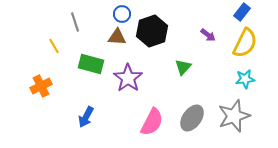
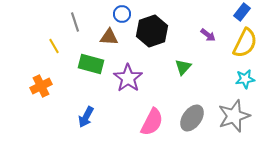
brown triangle: moved 8 px left
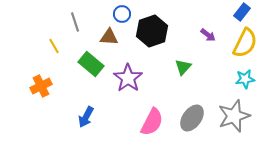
green rectangle: rotated 25 degrees clockwise
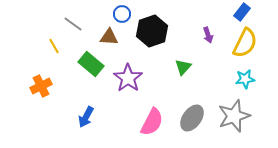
gray line: moved 2 px left, 2 px down; rotated 36 degrees counterclockwise
purple arrow: rotated 35 degrees clockwise
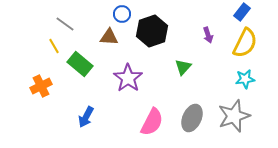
gray line: moved 8 px left
green rectangle: moved 11 px left
gray ellipse: rotated 12 degrees counterclockwise
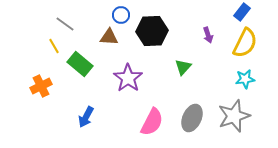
blue circle: moved 1 px left, 1 px down
black hexagon: rotated 16 degrees clockwise
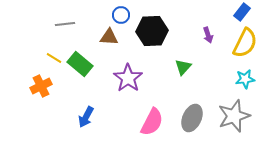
gray line: rotated 42 degrees counterclockwise
yellow line: moved 12 px down; rotated 28 degrees counterclockwise
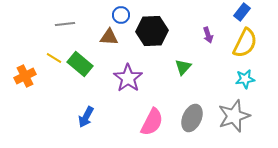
orange cross: moved 16 px left, 10 px up
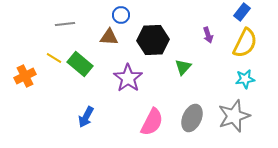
black hexagon: moved 1 px right, 9 px down
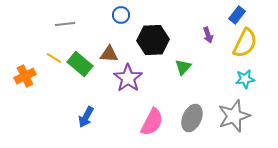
blue rectangle: moved 5 px left, 3 px down
brown triangle: moved 17 px down
